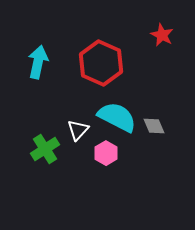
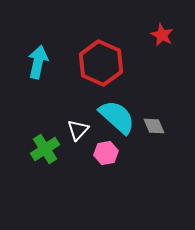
cyan semicircle: rotated 15 degrees clockwise
pink hexagon: rotated 20 degrees clockwise
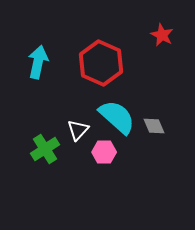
pink hexagon: moved 2 px left, 1 px up; rotated 10 degrees clockwise
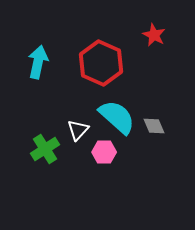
red star: moved 8 px left
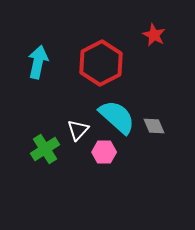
red hexagon: rotated 9 degrees clockwise
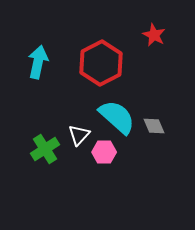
white triangle: moved 1 px right, 5 px down
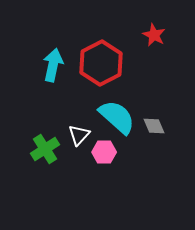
cyan arrow: moved 15 px right, 3 px down
